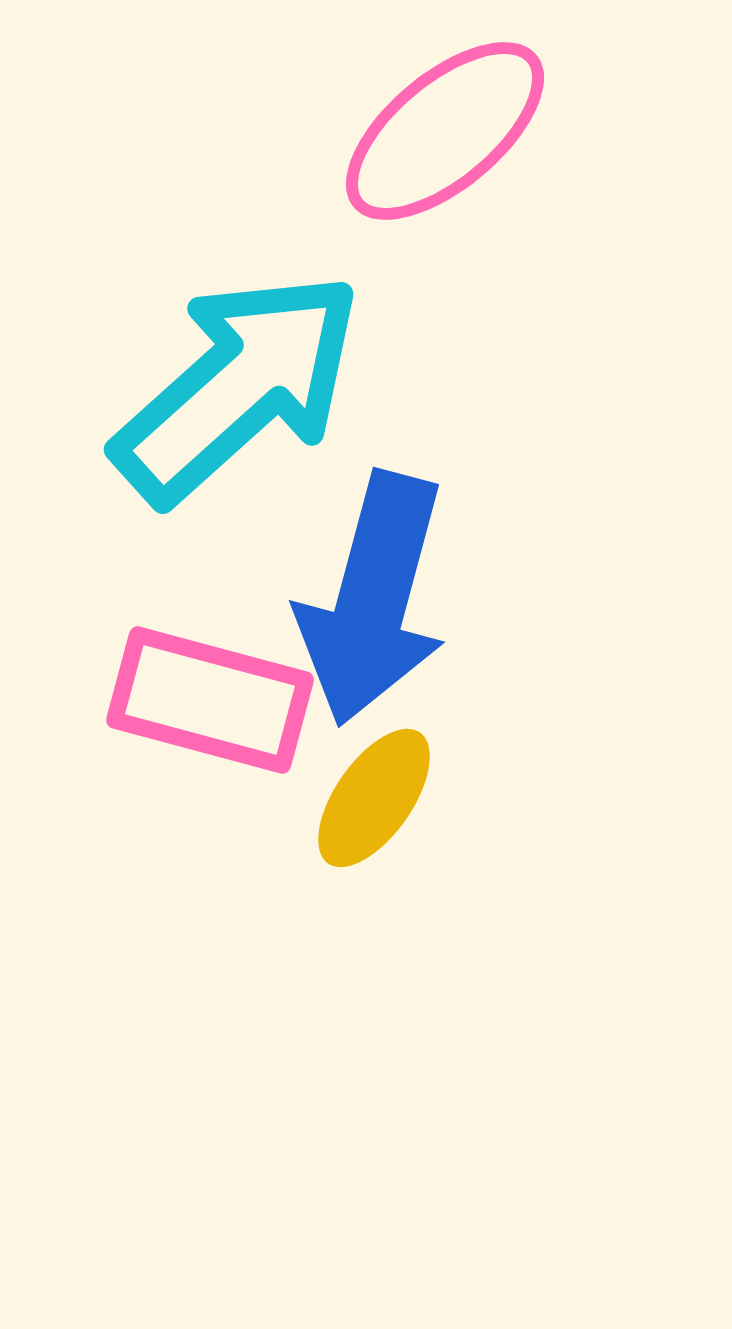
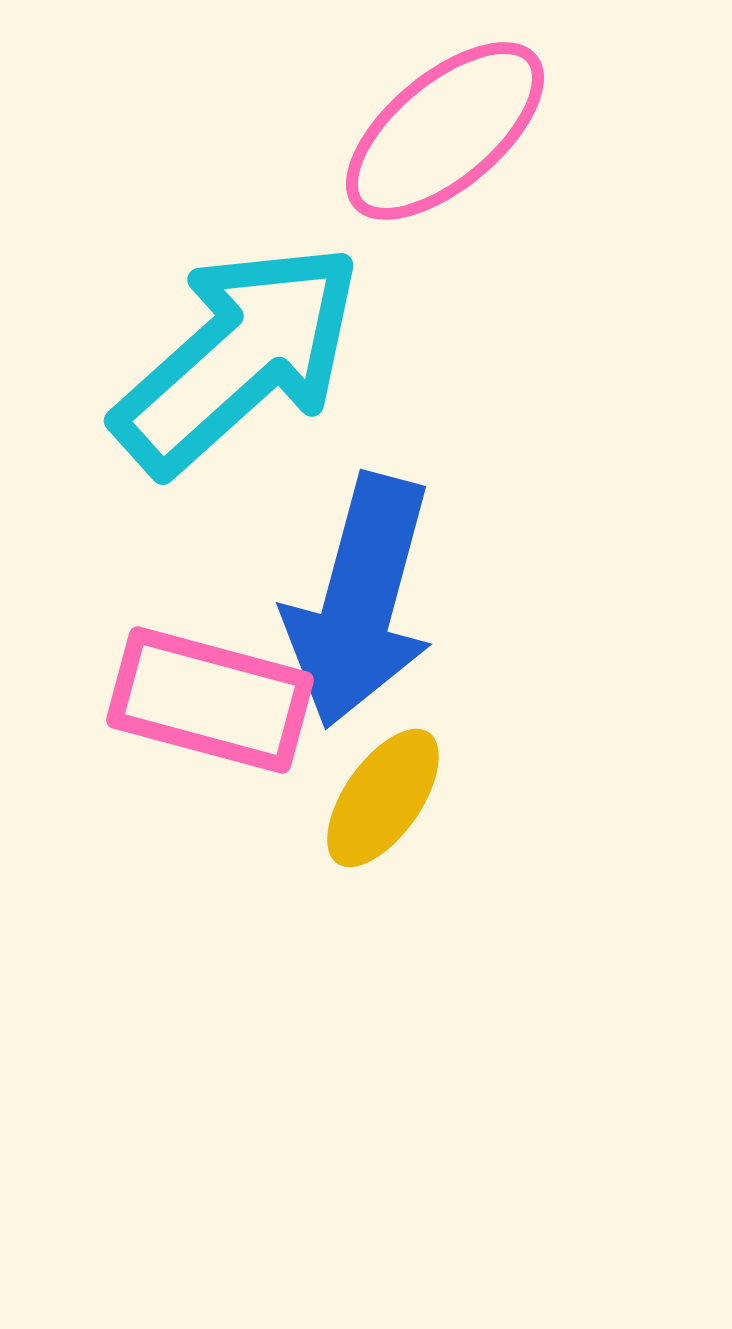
cyan arrow: moved 29 px up
blue arrow: moved 13 px left, 2 px down
yellow ellipse: moved 9 px right
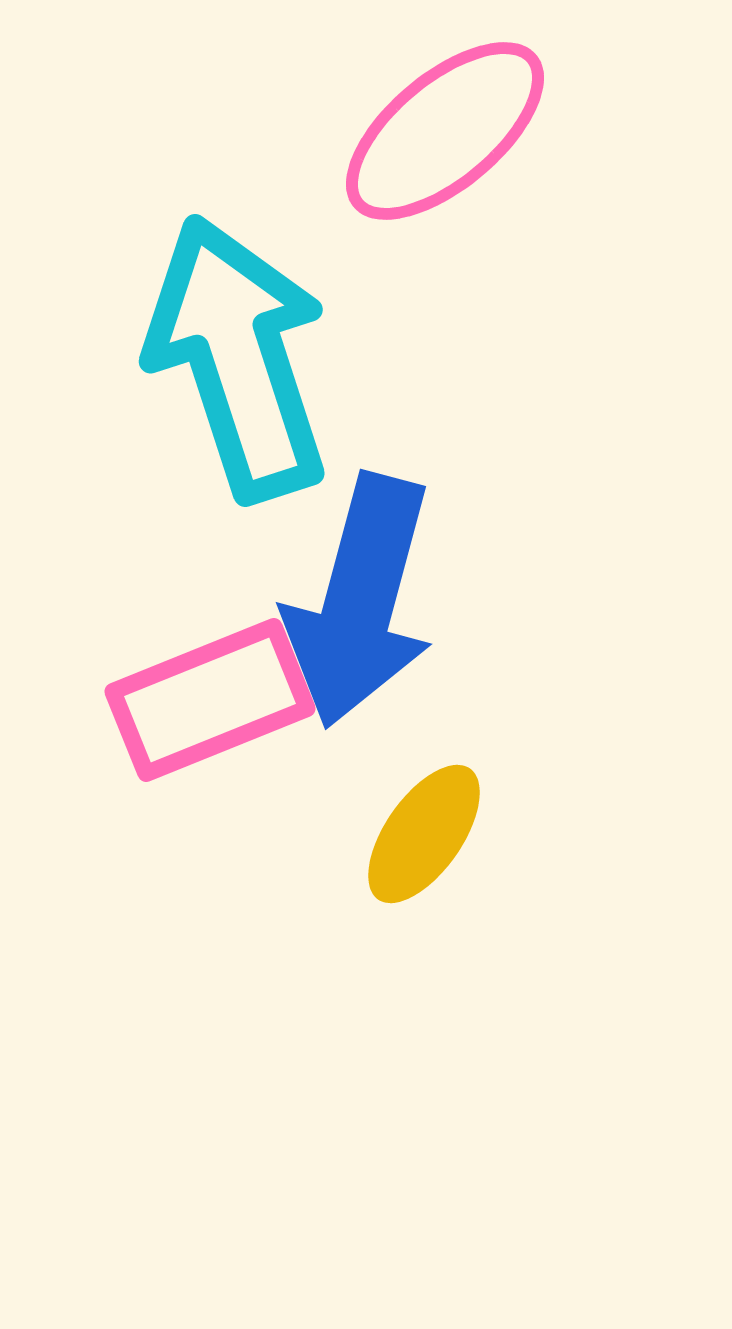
cyan arrow: rotated 66 degrees counterclockwise
pink rectangle: rotated 37 degrees counterclockwise
yellow ellipse: moved 41 px right, 36 px down
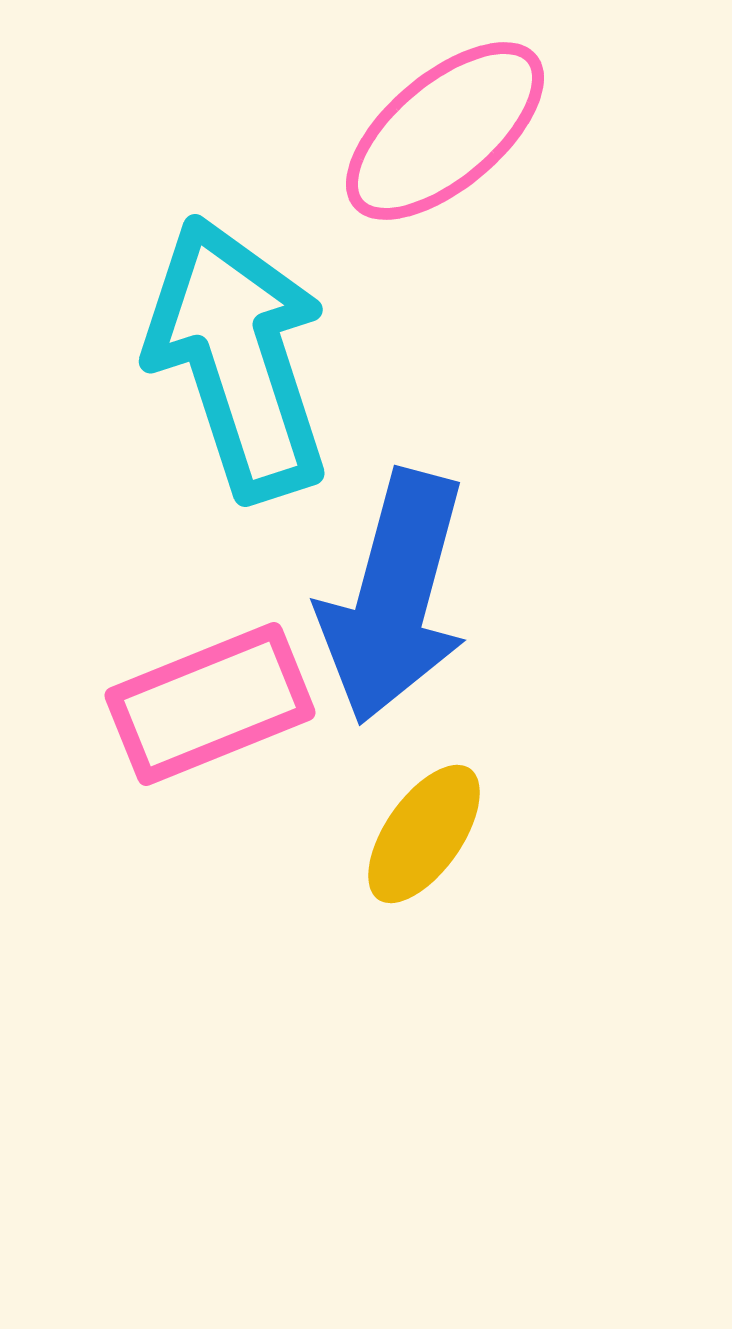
blue arrow: moved 34 px right, 4 px up
pink rectangle: moved 4 px down
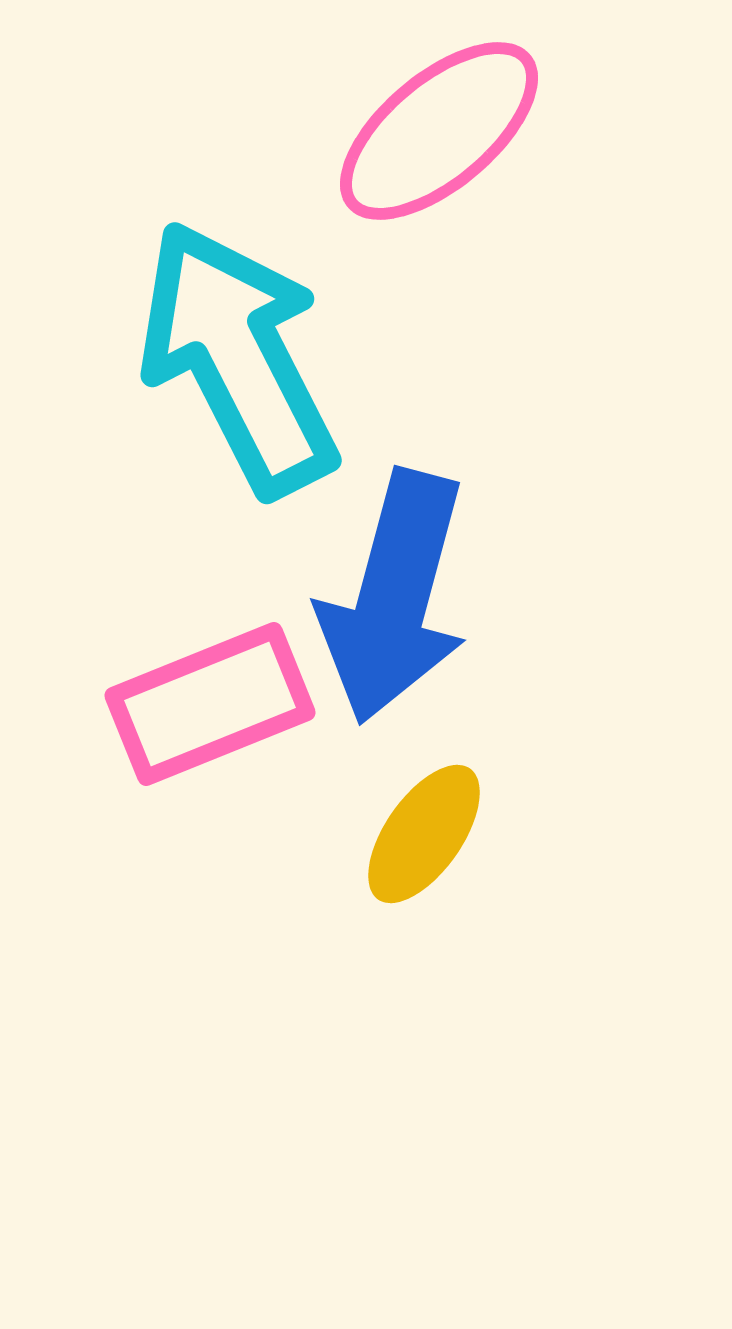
pink ellipse: moved 6 px left
cyan arrow: rotated 9 degrees counterclockwise
